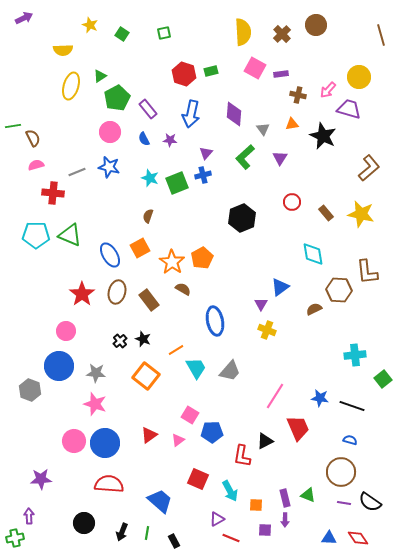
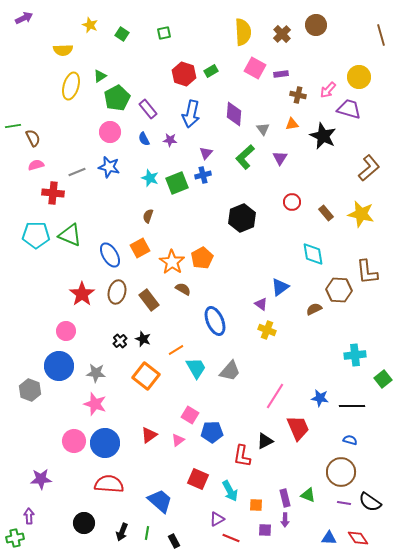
green rectangle at (211, 71): rotated 16 degrees counterclockwise
purple triangle at (261, 304): rotated 24 degrees counterclockwise
blue ellipse at (215, 321): rotated 12 degrees counterclockwise
black line at (352, 406): rotated 20 degrees counterclockwise
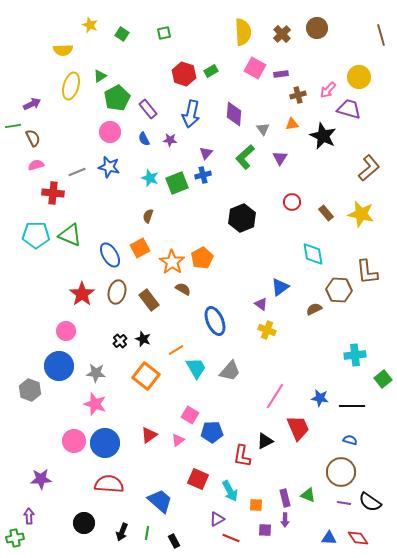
purple arrow at (24, 18): moved 8 px right, 86 px down
brown circle at (316, 25): moved 1 px right, 3 px down
brown cross at (298, 95): rotated 28 degrees counterclockwise
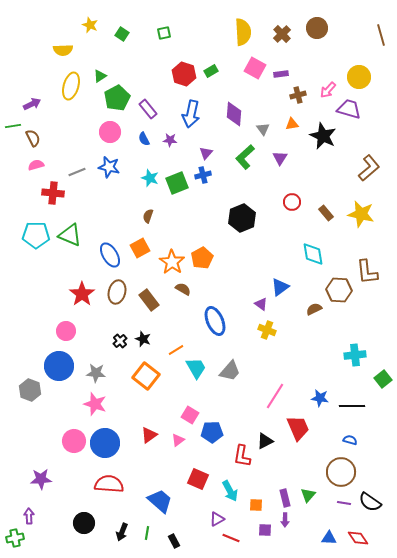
green triangle at (308, 495): rotated 49 degrees clockwise
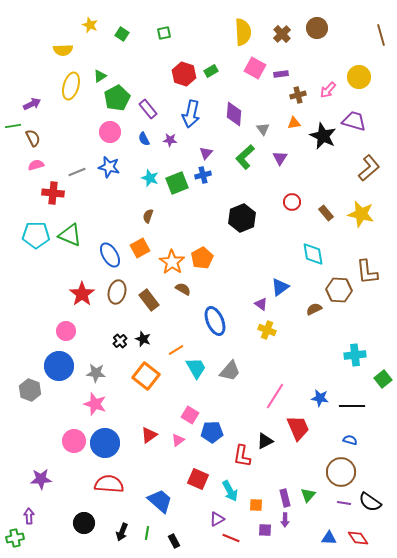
purple trapezoid at (349, 109): moved 5 px right, 12 px down
orange triangle at (292, 124): moved 2 px right, 1 px up
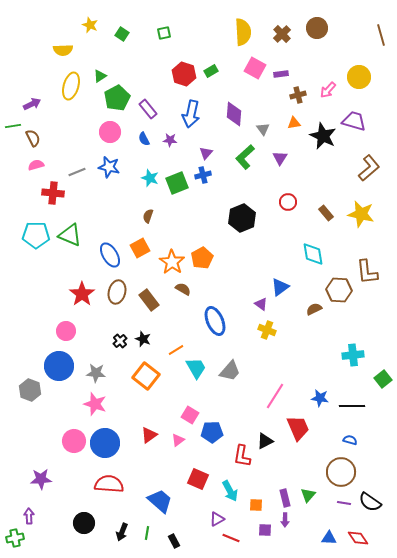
red circle at (292, 202): moved 4 px left
cyan cross at (355, 355): moved 2 px left
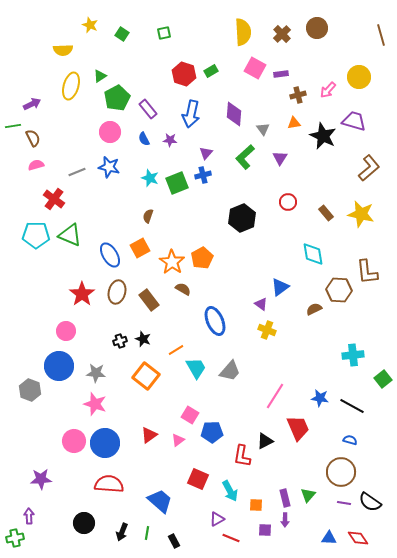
red cross at (53, 193): moved 1 px right, 6 px down; rotated 30 degrees clockwise
black cross at (120, 341): rotated 24 degrees clockwise
black line at (352, 406): rotated 30 degrees clockwise
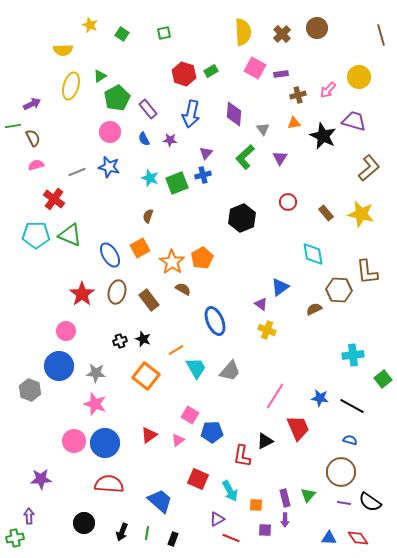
black rectangle at (174, 541): moved 1 px left, 2 px up; rotated 48 degrees clockwise
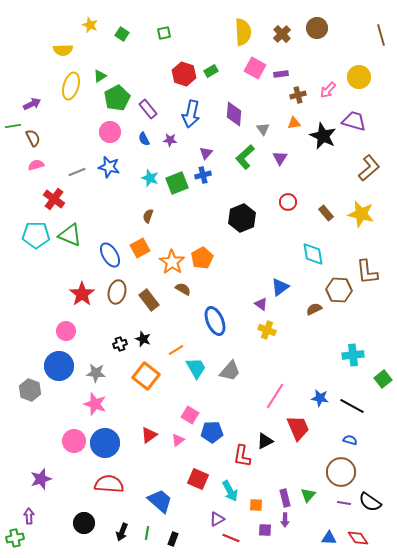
black cross at (120, 341): moved 3 px down
purple star at (41, 479): rotated 15 degrees counterclockwise
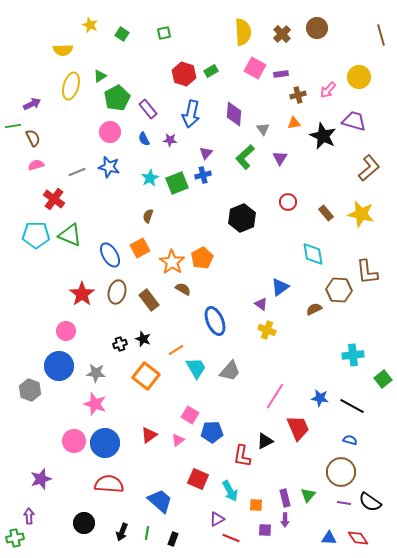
cyan star at (150, 178): rotated 24 degrees clockwise
